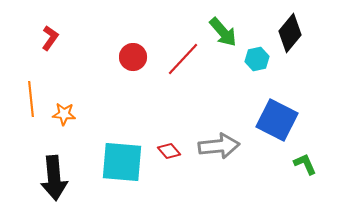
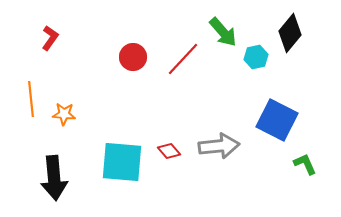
cyan hexagon: moved 1 px left, 2 px up
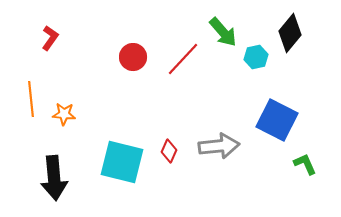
red diamond: rotated 65 degrees clockwise
cyan square: rotated 9 degrees clockwise
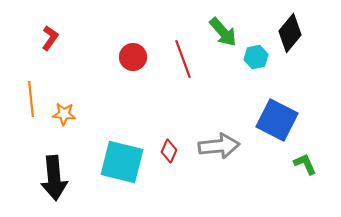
red line: rotated 63 degrees counterclockwise
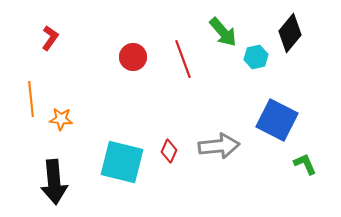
orange star: moved 3 px left, 5 px down
black arrow: moved 4 px down
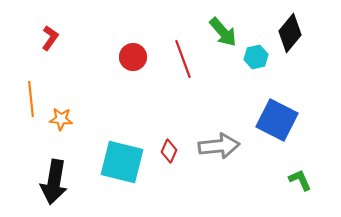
green L-shape: moved 5 px left, 16 px down
black arrow: rotated 15 degrees clockwise
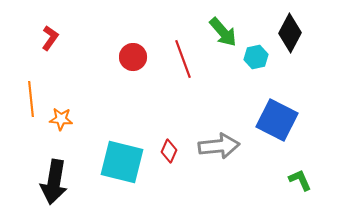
black diamond: rotated 12 degrees counterclockwise
